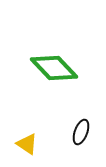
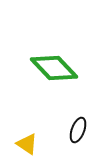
black ellipse: moved 3 px left, 2 px up
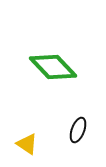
green diamond: moved 1 px left, 1 px up
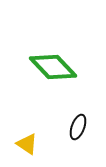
black ellipse: moved 3 px up
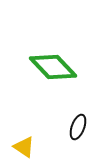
yellow triangle: moved 3 px left, 3 px down
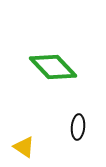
black ellipse: rotated 15 degrees counterclockwise
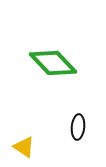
green diamond: moved 4 px up
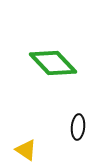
yellow triangle: moved 2 px right, 3 px down
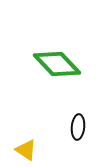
green diamond: moved 4 px right, 1 px down
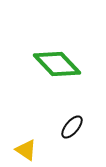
black ellipse: moved 6 px left; rotated 35 degrees clockwise
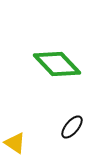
yellow triangle: moved 11 px left, 7 px up
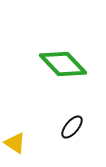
green diamond: moved 6 px right
